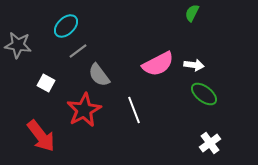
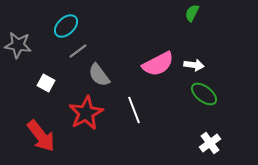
red star: moved 2 px right, 3 px down
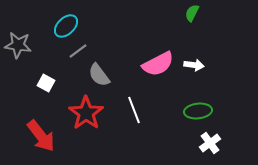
green ellipse: moved 6 px left, 17 px down; rotated 44 degrees counterclockwise
red star: rotated 8 degrees counterclockwise
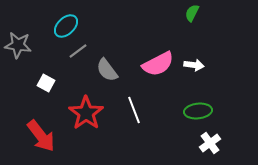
gray semicircle: moved 8 px right, 5 px up
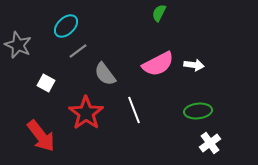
green semicircle: moved 33 px left
gray star: rotated 16 degrees clockwise
gray semicircle: moved 2 px left, 4 px down
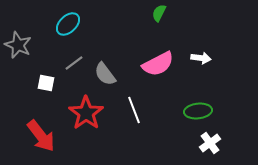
cyan ellipse: moved 2 px right, 2 px up
gray line: moved 4 px left, 12 px down
white arrow: moved 7 px right, 7 px up
white square: rotated 18 degrees counterclockwise
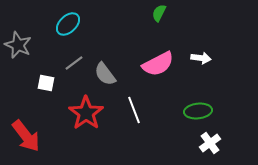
red arrow: moved 15 px left
